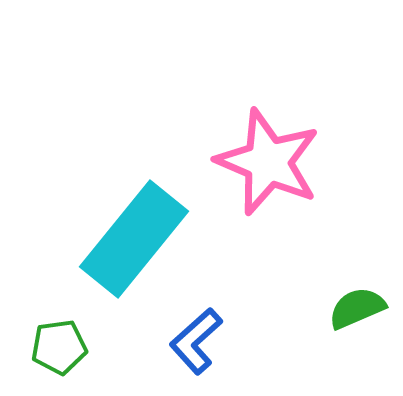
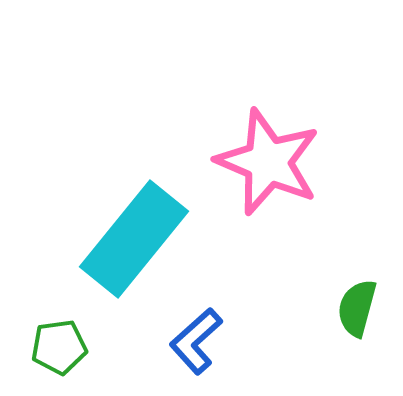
green semicircle: rotated 52 degrees counterclockwise
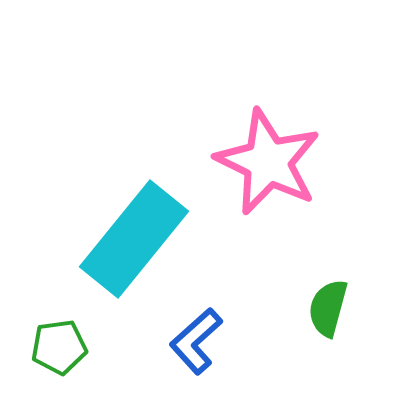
pink star: rotated 3 degrees clockwise
green semicircle: moved 29 px left
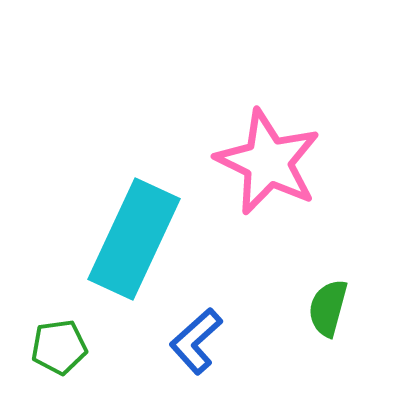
cyan rectangle: rotated 14 degrees counterclockwise
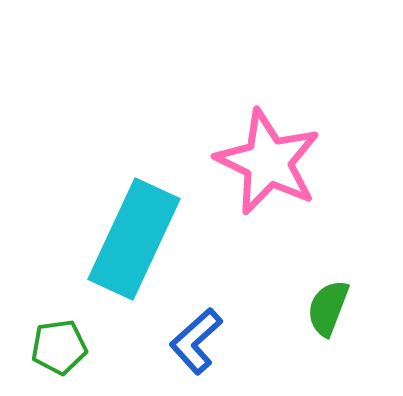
green semicircle: rotated 6 degrees clockwise
